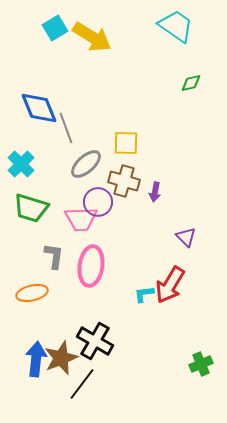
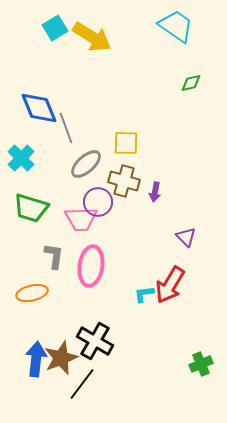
cyan cross: moved 6 px up
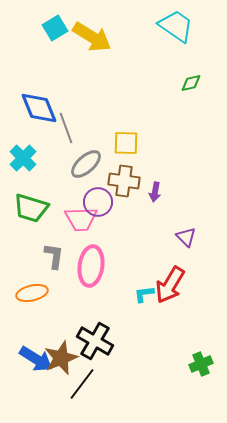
cyan cross: moved 2 px right
brown cross: rotated 8 degrees counterclockwise
blue arrow: rotated 116 degrees clockwise
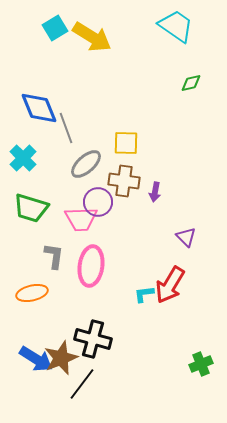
black cross: moved 2 px left, 2 px up; rotated 15 degrees counterclockwise
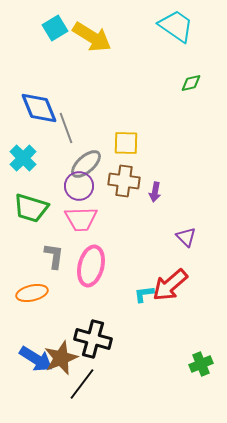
purple circle: moved 19 px left, 16 px up
pink ellipse: rotated 6 degrees clockwise
red arrow: rotated 18 degrees clockwise
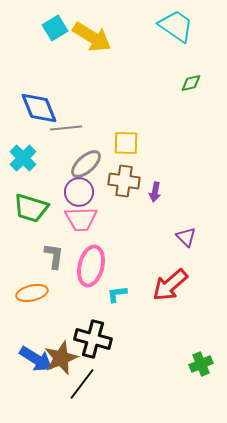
gray line: rotated 76 degrees counterclockwise
purple circle: moved 6 px down
cyan L-shape: moved 27 px left
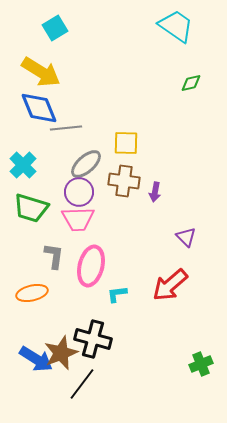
yellow arrow: moved 51 px left, 35 px down
cyan cross: moved 7 px down
pink trapezoid: moved 3 px left
brown star: moved 5 px up
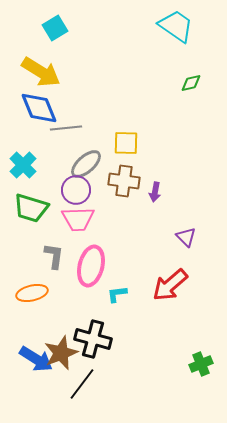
purple circle: moved 3 px left, 2 px up
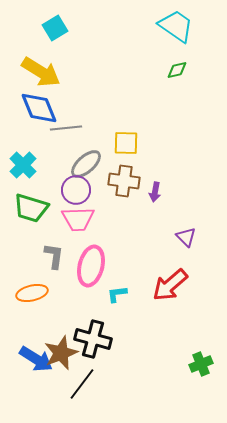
green diamond: moved 14 px left, 13 px up
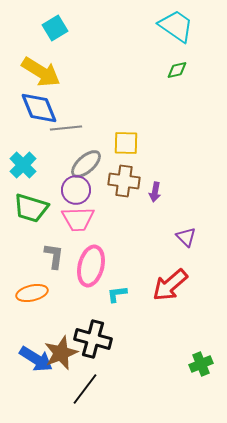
black line: moved 3 px right, 5 px down
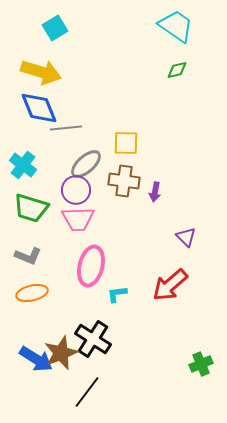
yellow arrow: rotated 15 degrees counterclockwise
cyan cross: rotated 8 degrees counterclockwise
gray L-shape: moved 26 px left; rotated 104 degrees clockwise
black cross: rotated 18 degrees clockwise
black line: moved 2 px right, 3 px down
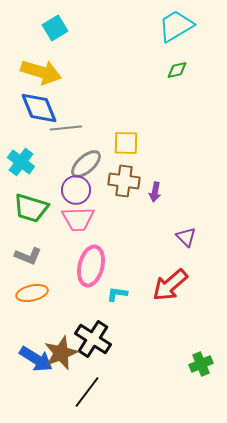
cyan trapezoid: rotated 66 degrees counterclockwise
cyan cross: moved 2 px left, 3 px up
cyan L-shape: rotated 15 degrees clockwise
